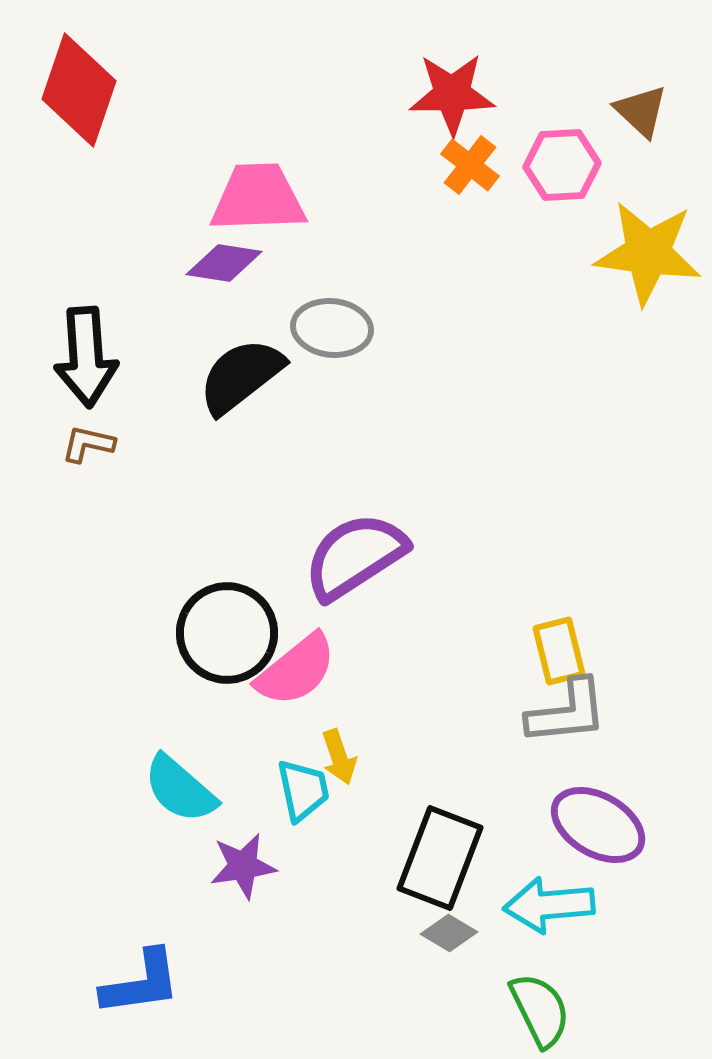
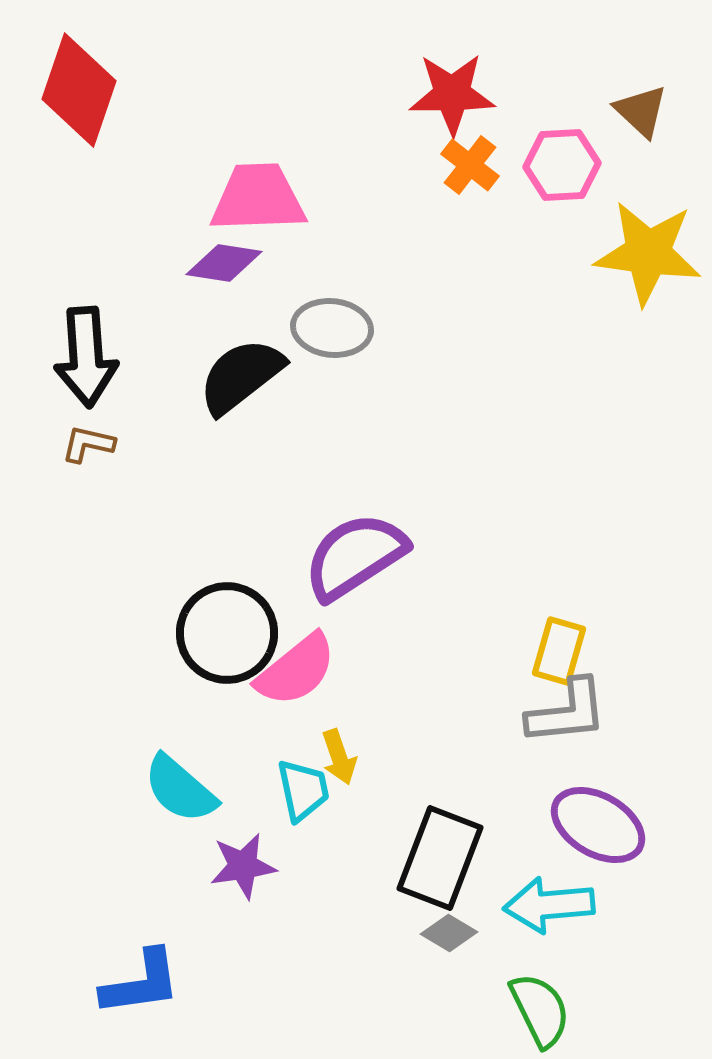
yellow rectangle: rotated 30 degrees clockwise
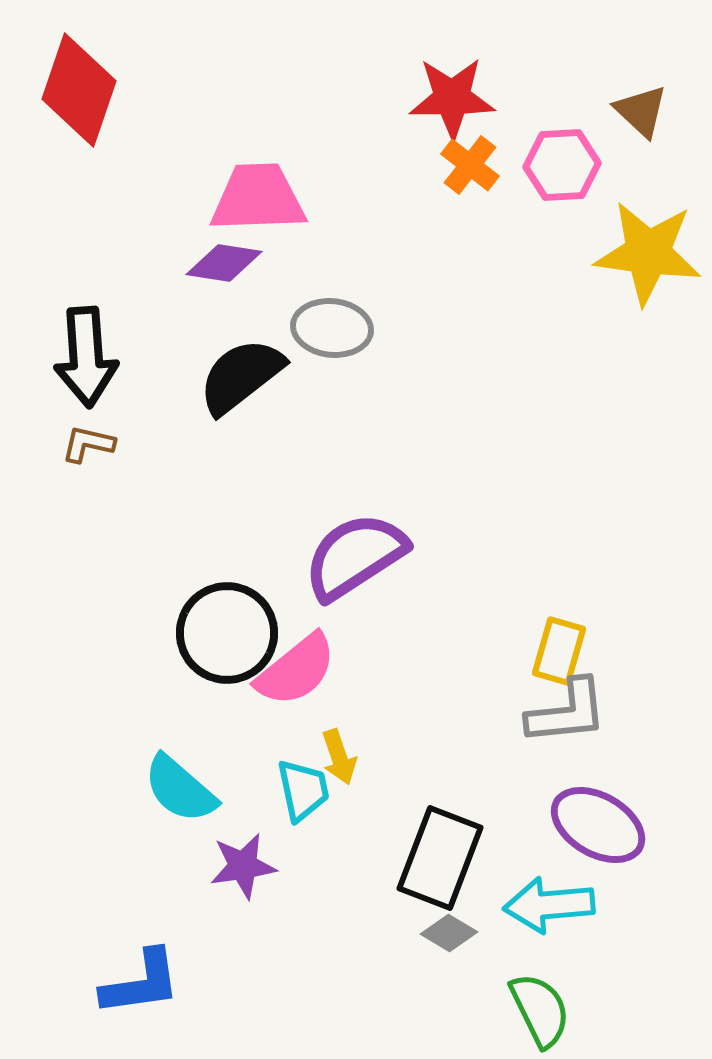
red star: moved 4 px down
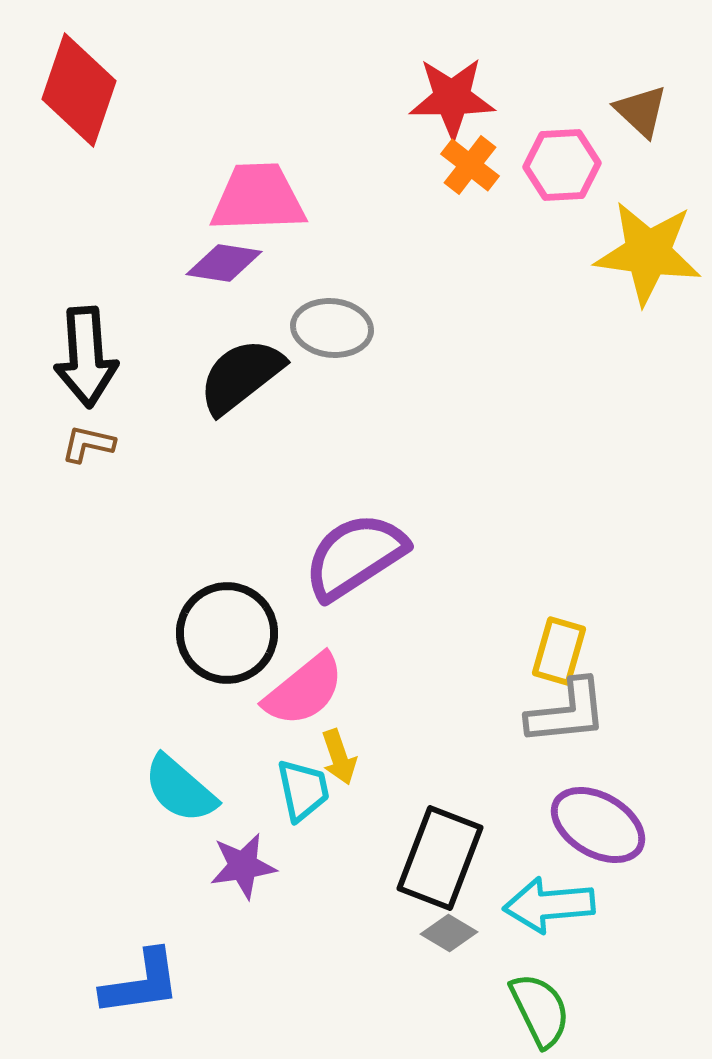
pink semicircle: moved 8 px right, 20 px down
